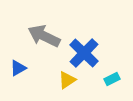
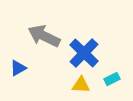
yellow triangle: moved 14 px right, 5 px down; rotated 36 degrees clockwise
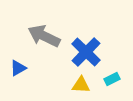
blue cross: moved 2 px right, 1 px up
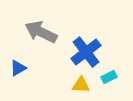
gray arrow: moved 3 px left, 4 px up
blue cross: rotated 8 degrees clockwise
cyan rectangle: moved 3 px left, 2 px up
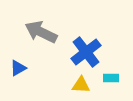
cyan rectangle: moved 2 px right, 1 px down; rotated 28 degrees clockwise
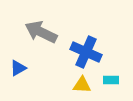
blue cross: rotated 28 degrees counterclockwise
cyan rectangle: moved 2 px down
yellow triangle: moved 1 px right
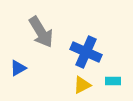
gray arrow: rotated 148 degrees counterclockwise
cyan rectangle: moved 2 px right, 1 px down
yellow triangle: rotated 30 degrees counterclockwise
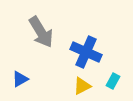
blue triangle: moved 2 px right, 11 px down
cyan rectangle: rotated 63 degrees counterclockwise
yellow triangle: moved 1 px down
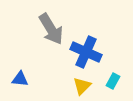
gray arrow: moved 10 px right, 3 px up
blue triangle: rotated 36 degrees clockwise
yellow triangle: rotated 18 degrees counterclockwise
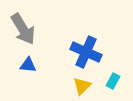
gray arrow: moved 28 px left
blue triangle: moved 8 px right, 14 px up
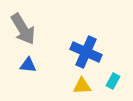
yellow triangle: rotated 42 degrees clockwise
